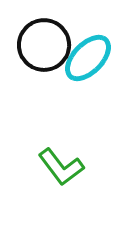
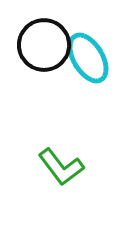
cyan ellipse: rotated 75 degrees counterclockwise
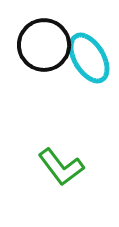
cyan ellipse: moved 1 px right
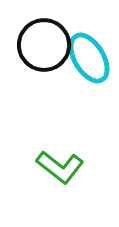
green L-shape: moved 1 px left; rotated 15 degrees counterclockwise
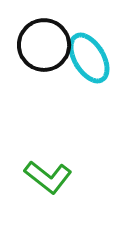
green L-shape: moved 12 px left, 10 px down
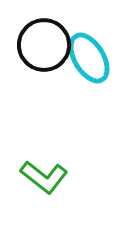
green L-shape: moved 4 px left
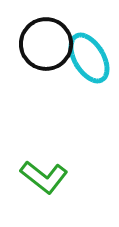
black circle: moved 2 px right, 1 px up
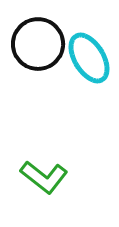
black circle: moved 8 px left
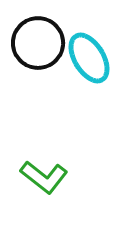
black circle: moved 1 px up
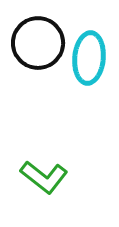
cyan ellipse: rotated 36 degrees clockwise
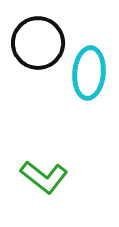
cyan ellipse: moved 15 px down
